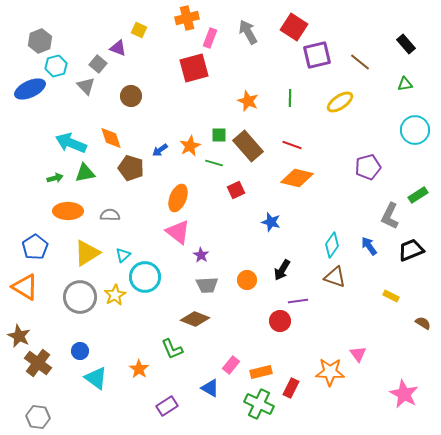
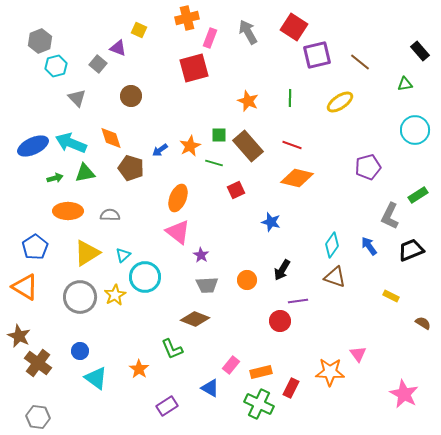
black rectangle at (406, 44): moved 14 px right, 7 px down
gray triangle at (86, 86): moved 9 px left, 12 px down
blue ellipse at (30, 89): moved 3 px right, 57 px down
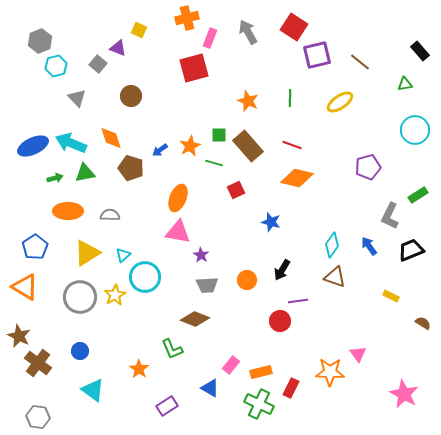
pink triangle at (178, 232): rotated 28 degrees counterclockwise
cyan triangle at (96, 378): moved 3 px left, 12 px down
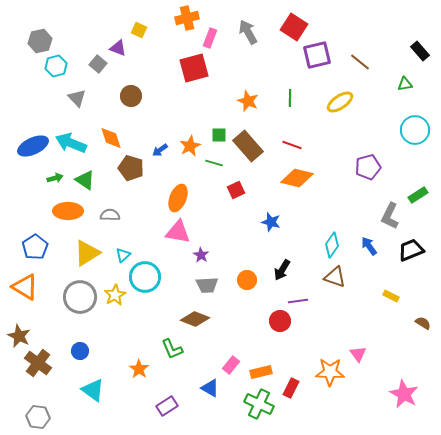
gray hexagon at (40, 41): rotated 10 degrees clockwise
green triangle at (85, 173): moved 7 px down; rotated 45 degrees clockwise
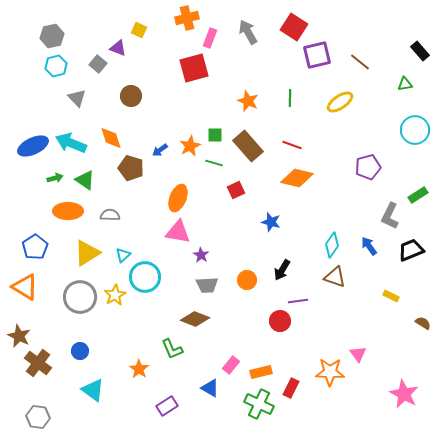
gray hexagon at (40, 41): moved 12 px right, 5 px up
green square at (219, 135): moved 4 px left
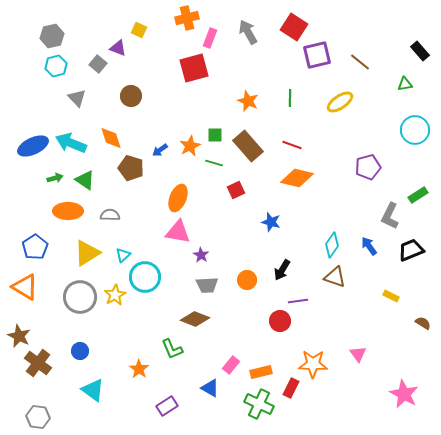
orange star at (330, 372): moved 17 px left, 8 px up
